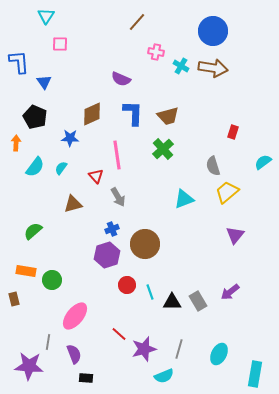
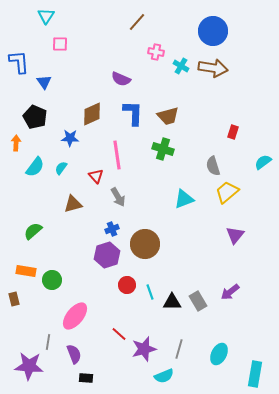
green cross at (163, 149): rotated 30 degrees counterclockwise
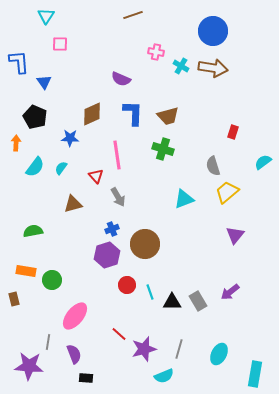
brown line at (137, 22): moved 4 px left, 7 px up; rotated 30 degrees clockwise
green semicircle at (33, 231): rotated 30 degrees clockwise
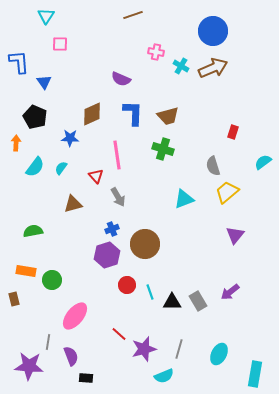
brown arrow at (213, 68): rotated 32 degrees counterclockwise
purple semicircle at (74, 354): moved 3 px left, 2 px down
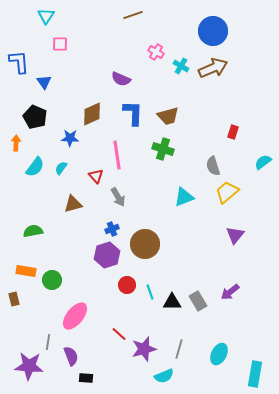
pink cross at (156, 52): rotated 21 degrees clockwise
cyan triangle at (184, 199): moved 2 px up
